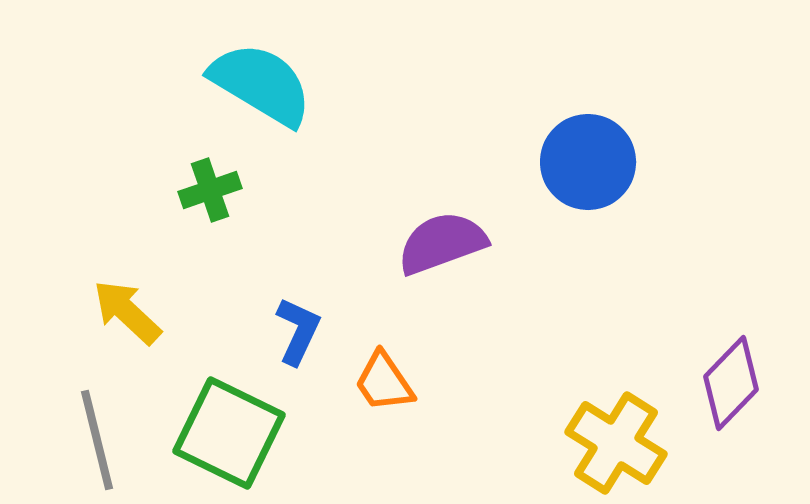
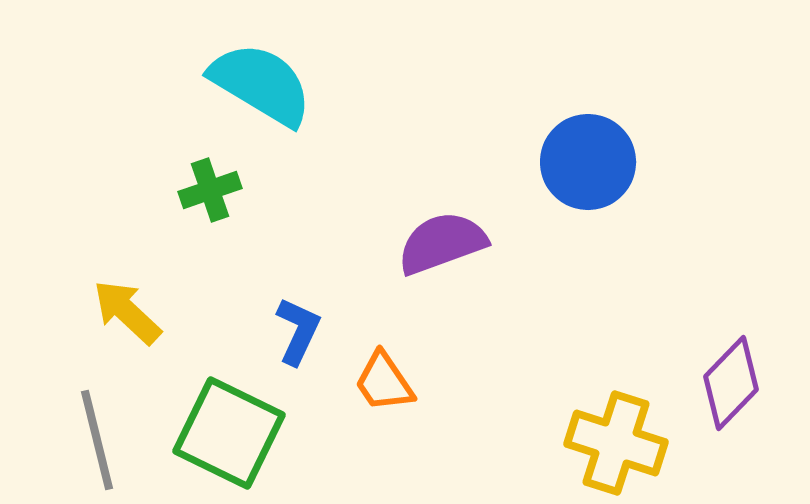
yellow cross: rotated 14 degrees counterclockwise
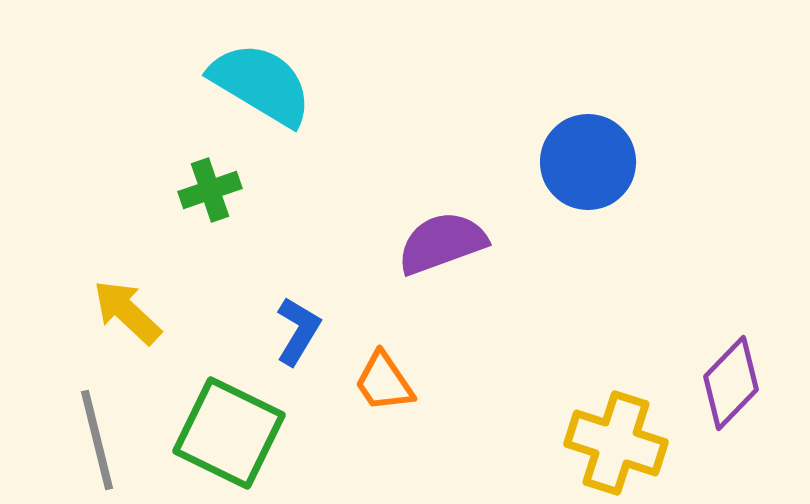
blue L-shape: rotated 6 degrees clockwise
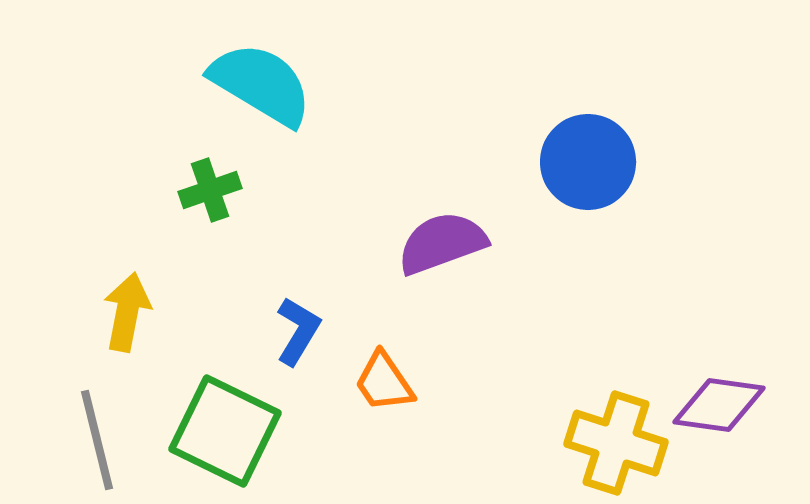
yellow arrow: rotated 58 degrees clockwise
purple diamond: moved 12 px left, 22 px down; rotated 54 degrees clockwise
green square: moved 4 px left, 2 px up
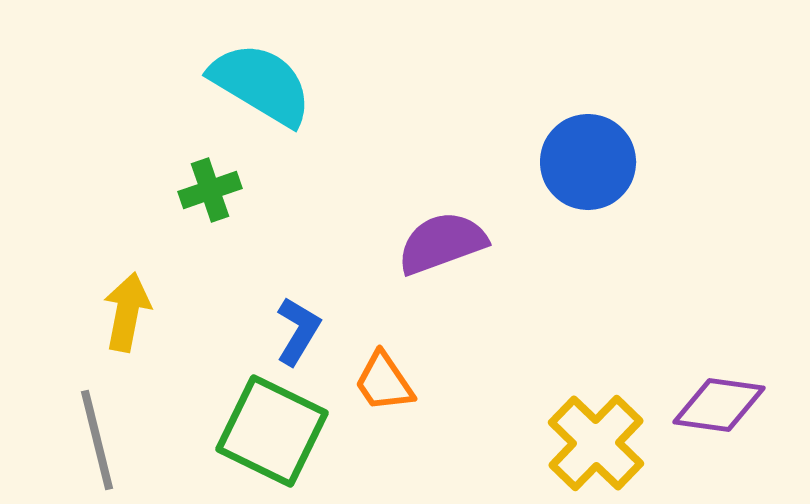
green square: moved 47 px right
yellow cross: moved 20 px left; rotated 26 degrees clockwise
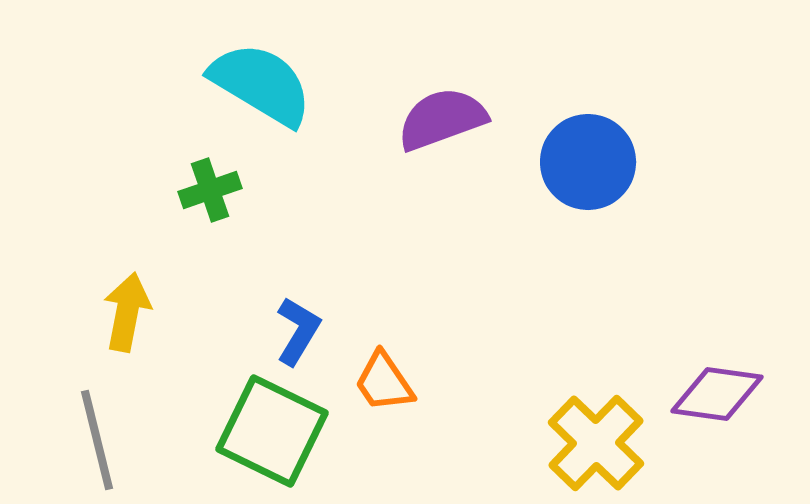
purple semicircle: moved 124 px up
purple diamond: moved 2 px left, 11 px up
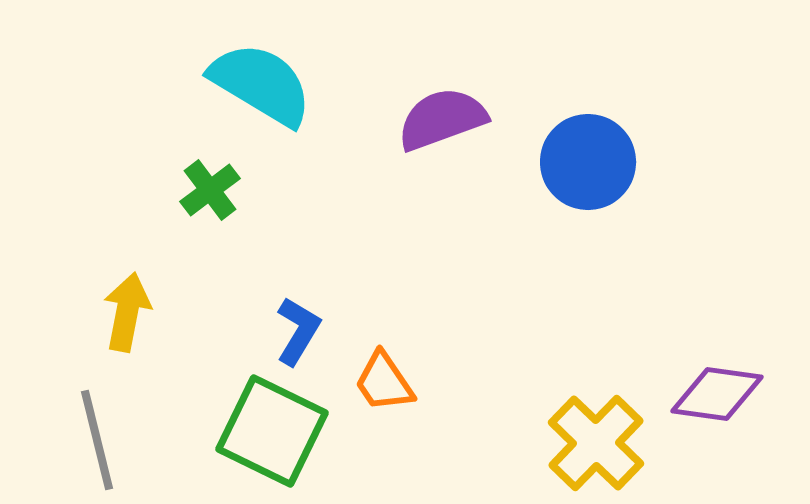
green cross: rotated 18 degrees counterclockwise
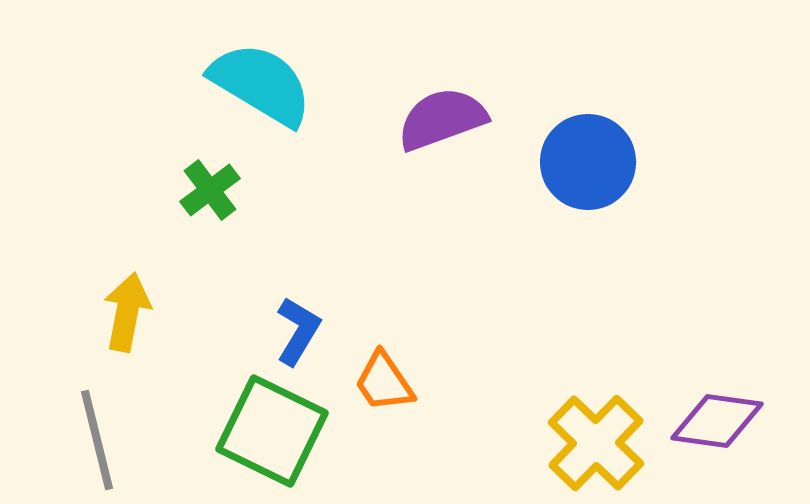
purple diamond: moved 27 px down
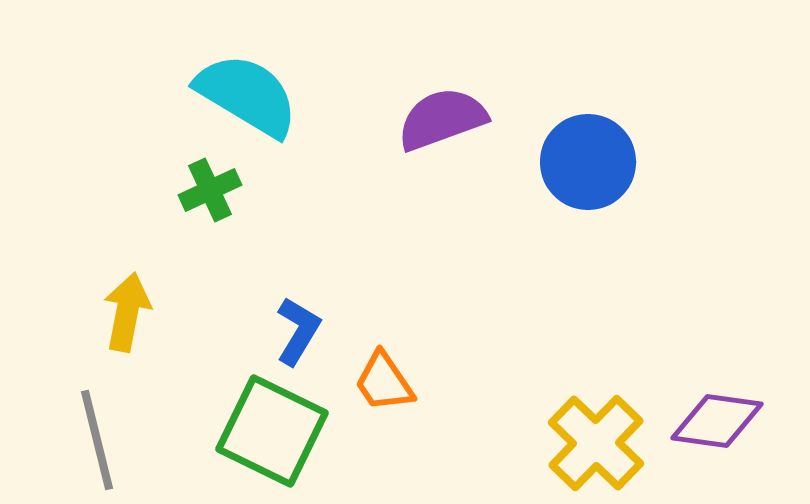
cyan semicircle: moved 14 px left, 11 px down
green cross: rotated 12 degrees clockwise
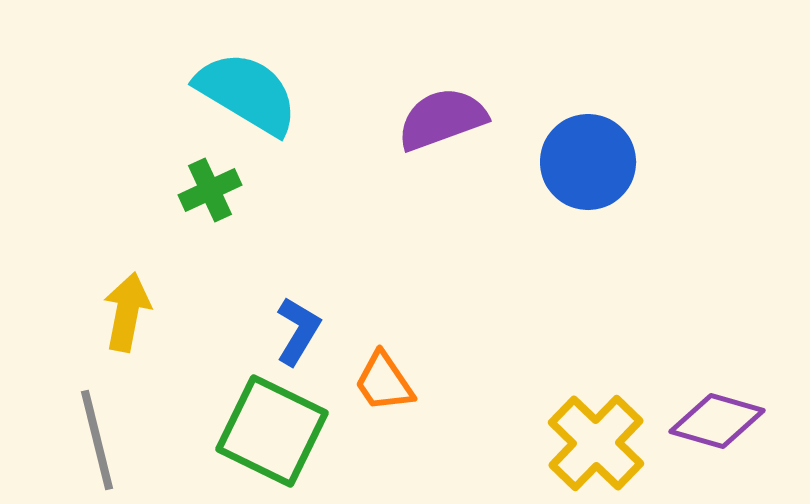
cyan semicircle: moved 2 px up
purple diamond: rotated 8 degrees clockwise
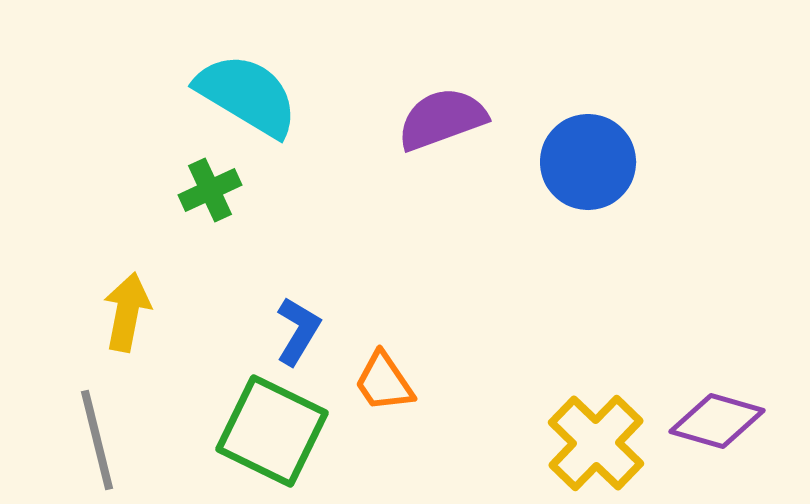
cyan semicircle: moved 2 px down
